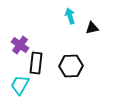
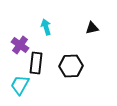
cyan arrow: moved 24 px left, 11 px down
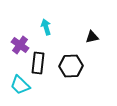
black triangle: moved 9 px down
black rectangle: moved 2 px right
cyan trapezoid: rotated 75 degrees counterclockwise
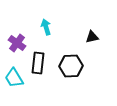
purple cross: moved 3 px left, 2 px up
cyan trapezoid: moved 6 px left, 7 px up; rotated 15 degrees clockwise
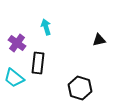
black triangle: moved 7 px right, 3 px down
black hexagon: moved 9 px right, 22 px down; rotated 20 degrees clockwise
cyan trapezoid: rotated 20 degrees counterclockwise
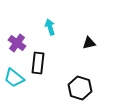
cyan arrow: moved 4 px right
black triangle: moved 10 px left, 3 px down
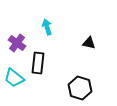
cyan arrow: moved 3 px left
black triangle: rotated 24 degrees clockwise
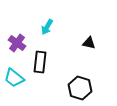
cyan arrow: rotated 133 degrees counterclockwise
black rectangle: moved 2 px right, 1 px up
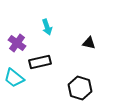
cyan arrow: rotated 49 degrees counterclockwise
black rectangle: rotated 70 degrees clockwise
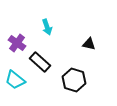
black triangle: moved 1 px down
black rectangle: rotated 55 degrees clockwise
cyan trapezoid: moved 1 px right, 2 px down
black hexagon: moved 6 px left, 8 px up
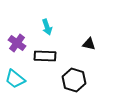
black rectangle: moved 5 px right, 6 px up; rotated 40 degrees counterclockwise
cyan trapezoid: moved 1 px up
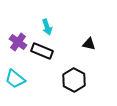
purple cross: moved 1 px right, 1 px up
black rectangle: moved 3 px left, 5 px up; rotated 20 degrees clockwise
black hexagon: rotated 10 degrees clockwise
